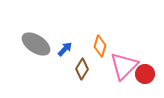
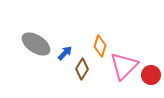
blue arrow: moved 4 px down
red circle: moved 6 px right, 1 px down
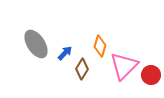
gray ellipse: rotated 24 degrees clockwise
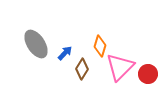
pink triangle: moved 4 px left, 1 px down
red circle: moved 3 px left, 1 px up
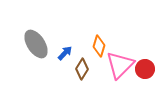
orange diamond: moved 1 px left
pink triangle: moved 2 px up
red circle: moved 3 px left, 5 px up
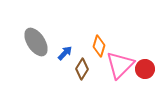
gray ellipse: moved 2 px up
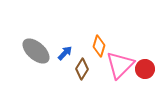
gray ellipse: moved 9 px down; rotated 16 degrees counterclockwise
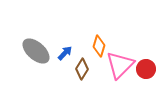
red circle: moved 1 px right
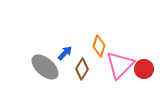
gray ellipse: moved 9 px right, 16 px down
red circle: moved 2 px left
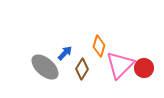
red circle: moved 1 px up
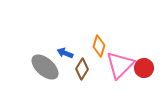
blue arrow: rotated 112 degrees counterclockwise
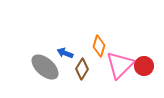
red circle: moved 2 px up
